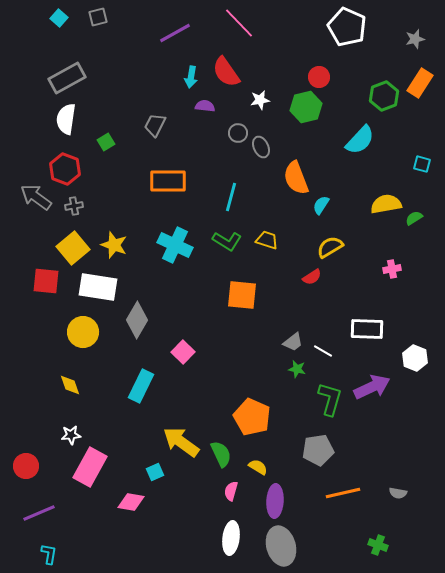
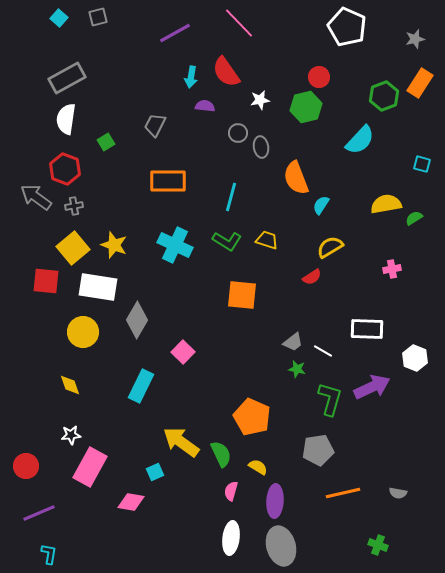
gray ellipse at (261, 147): rotated 15 degrees clockwise
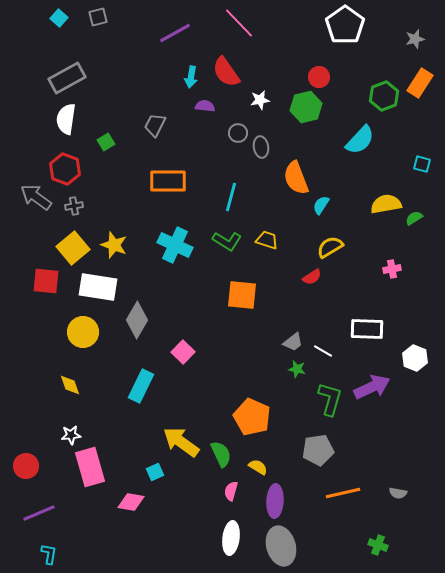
white pentagon at (347, 27): moved 2 px left, 2 px up; rotated 12 degrees clockwise
pink rectangle at (90, 467): rotated 45 degrees counterclockwise
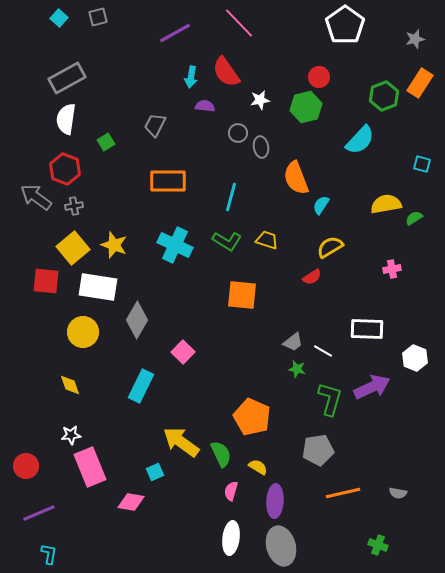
pink rectangle at (90, 467): rotated 6 degrees counterclockwise
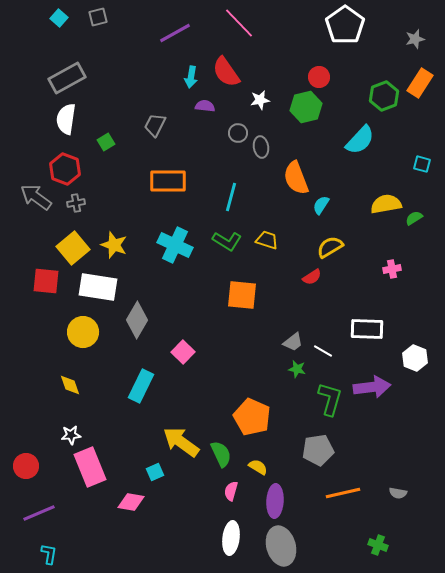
gray cross at (74, 206): moved 2 px right, 3 px up
purple arrow at (372, 387): rotated 18 degrees clockwise
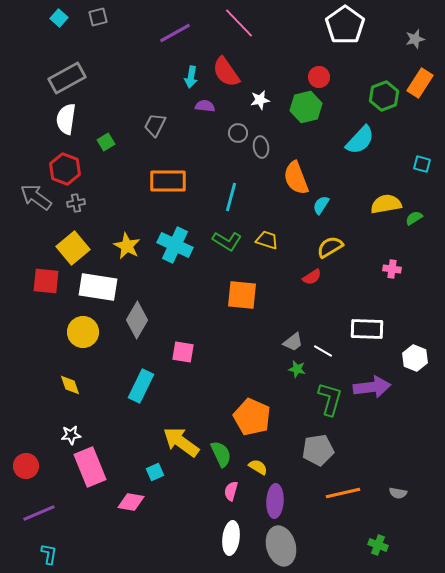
yellow star at (114, 245): moved 13 px right, 1 px down; rotated 8 degrees clockwise
pink cross at (392, 269): rotated 18 degrees clockwise
pink square at (183, 352): rotated 35 degrees counterclockwise
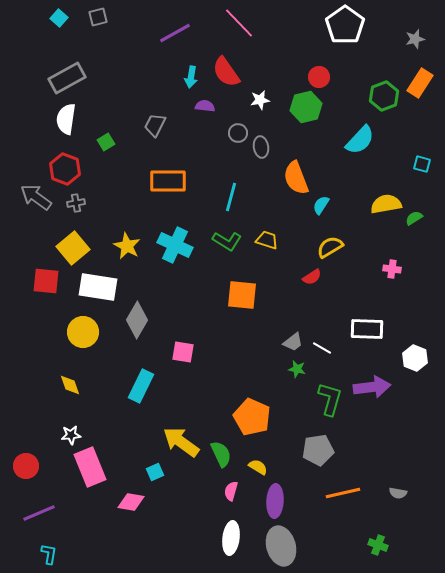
white line at (323, 351): moved 1 px left, 3 px up
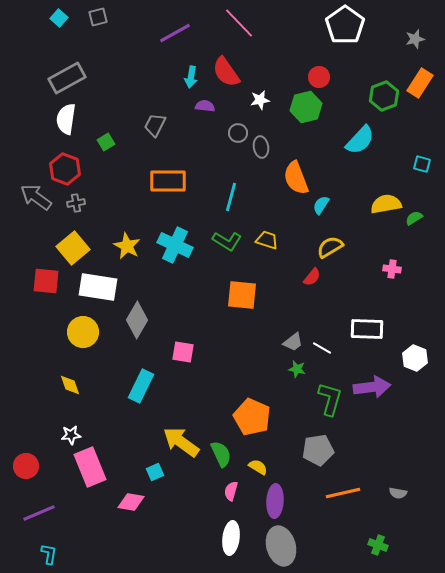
red semicircle at (312, 277): rotated 18 degrees counterclockwise
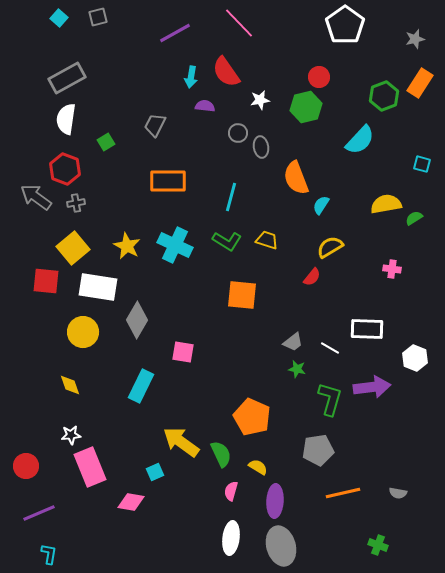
white line at (322, 348): moved 8 px right
